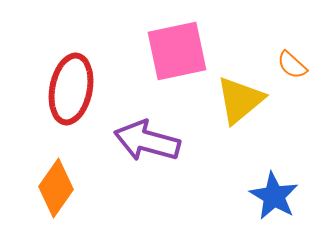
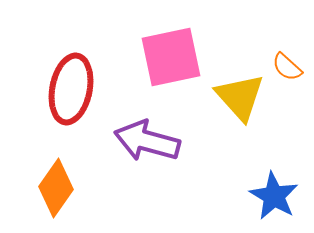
pink square: moved 6 px left, 6 px down
orange semicircle: moved 5 px left, 2 px down
yellow triangle: moved 3 px up; rotated 32 degrees counterclockwise
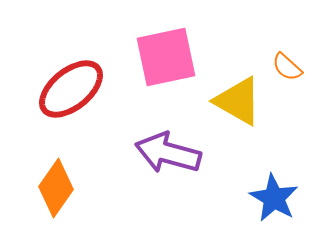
pink square: moved 5 px left
red ellipse: rotated 40 degrees clockwise
yellow triangle: moved 2 px left, 4 px down; rotated 18 degrees counterclockwise
purple arrow: moved 21 px right, 12 px down
blue star: moved 2 px down
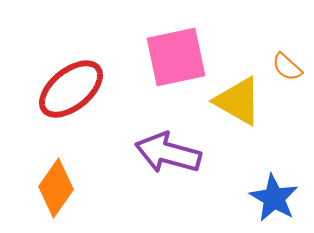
pink square: moved 10 px right
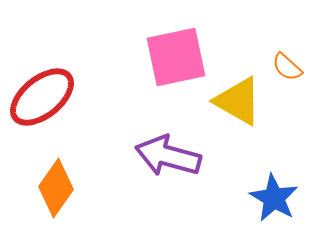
red ellipse: moved 29 px left, 8 px down
purple arrow: moved 3 px down
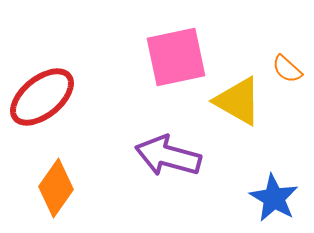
orange semicircle: moved 2 px down
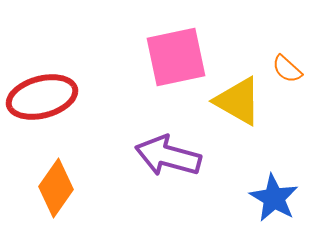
red ellipse: rotated 24 degrees clockwise
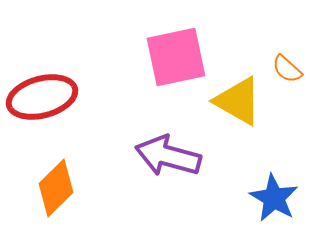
orange diamond: rotated 10 degrees clockwise
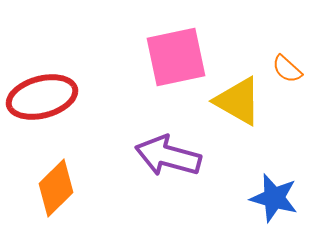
blue star: rotated 15 degrees counterclockwise
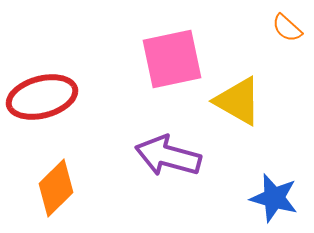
pink square: moved 4 px left, 2 px down
orange semicircle: moved 41 px up
